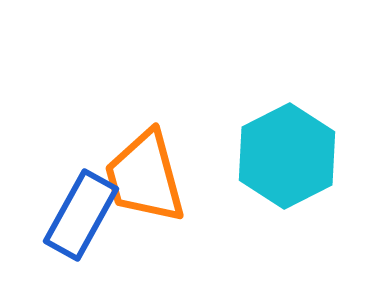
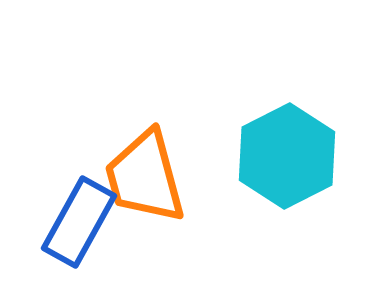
blue rectangle: moved 2 px left, 7 px down
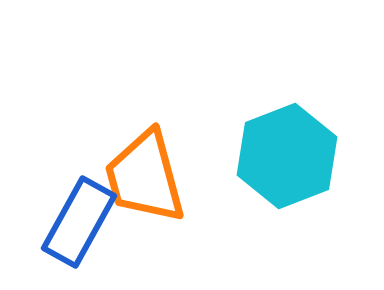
cyan hexagon: rotated 6 degrees clockwise
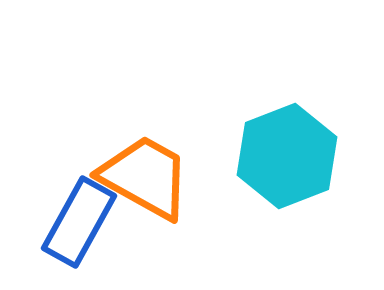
orange trapezoid: rotated 134 degrees clockwise
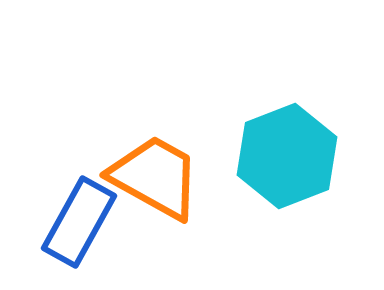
orange trapezoid: moved 10 px right
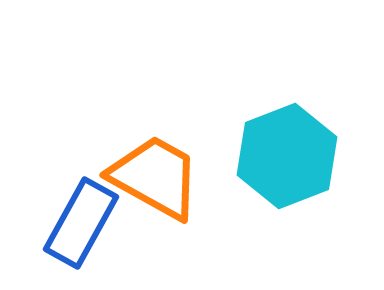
blue rectangle: moved 2 px right, 1 px down
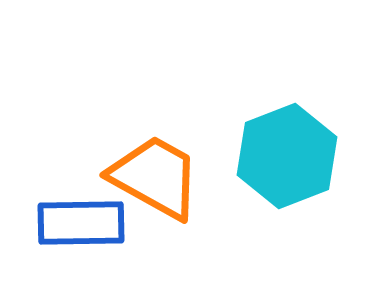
blue rectangle: rotated 60 degrees clockwise
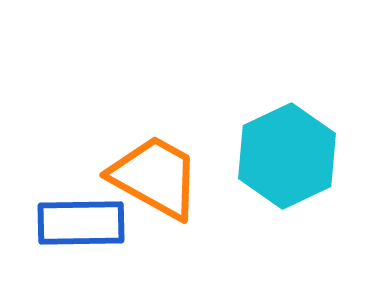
cyan hexagon: rotated 4 degrees counterclockwise
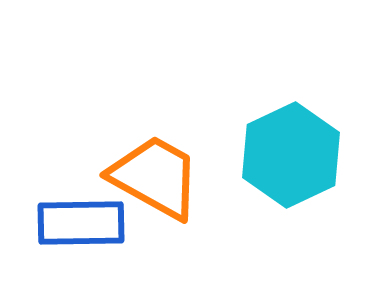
cyan hexagon: moved 4 px right, 1 px up
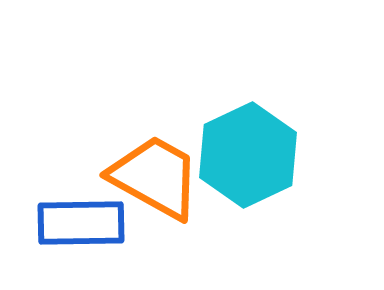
cyan hexagon: moved 43 px left
